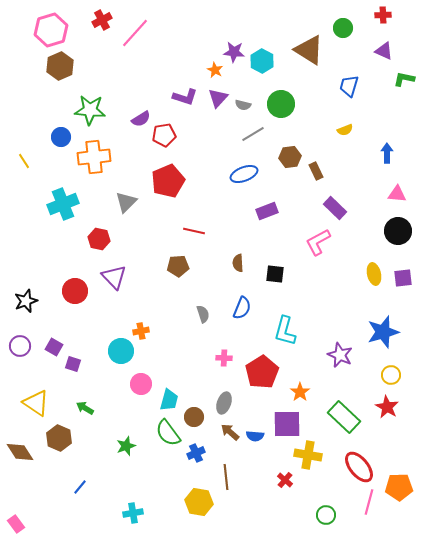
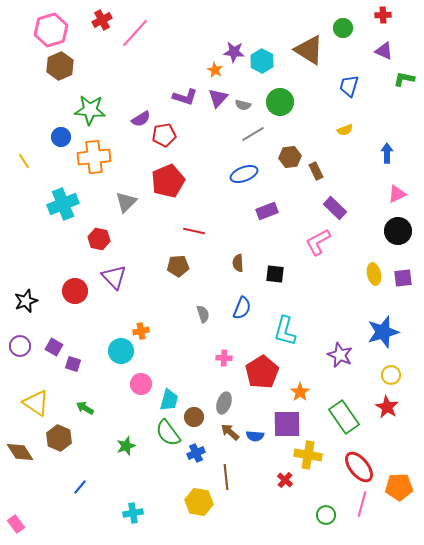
green circle at (281, 104): moved 1 px left, 2 px up
pink triangle at (397, 194): rotated 30 degrees counterclockwise
green rectangle at (344, 417): rotated 12 degrees clockwise
pink line at (369, 502): moved 7 px left, 2 px down
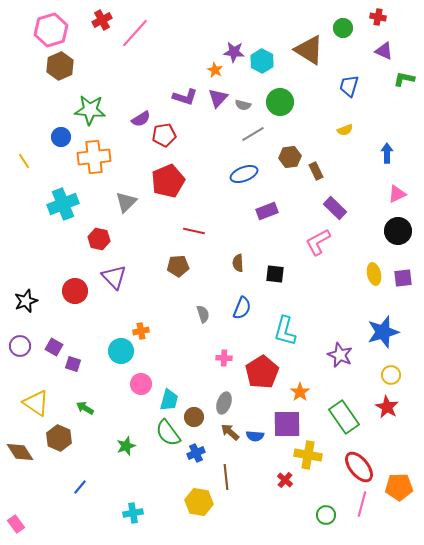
red cross at (383, 15): moved 5 px left, 2 px down; rotated 14 degrees clockwise
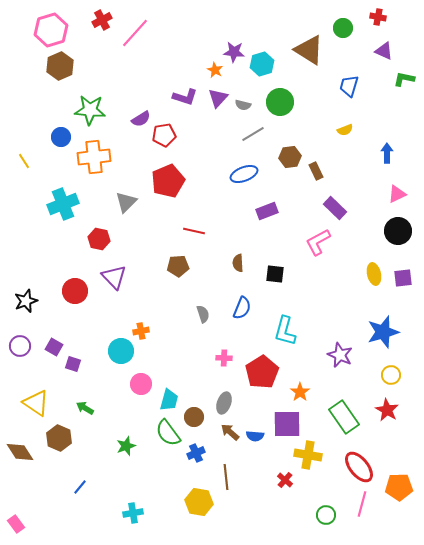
cyan hexagon at (262, 61): moved 3 px down; rotated 15 degrees clockwise
red star at (387, 407): moved 3 px down
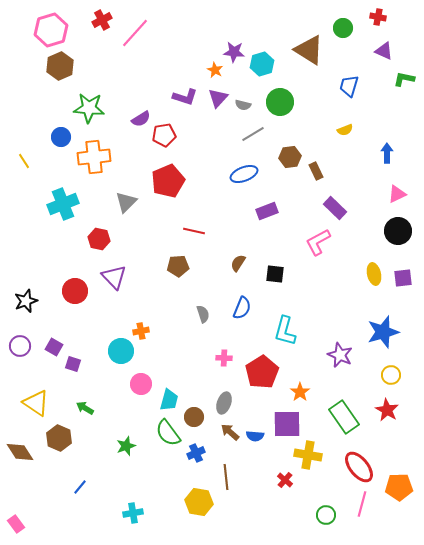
green star at (90, 110): moved 1 px left, 2 px up
brown semicircle at (238, 263): rotated 36 degrees clockwise
